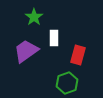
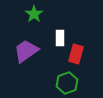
green star: moved 3 px up
white rectangle: moved 6 px right
red rectangle: moved 2 px left, 1 px up
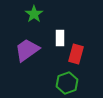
purple trapezoid: moved 1 px right, 1 px up
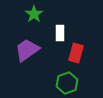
white rectangle: moved 5 px up
red rectangle: moved 1 px up
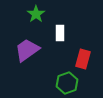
green star: moved 2 px right
red rectangle: moved 7 px right, 6 px down
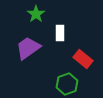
purple trapezoid: moved 1 px right, 2 px up
red rectangle: rotated 66 degrees counterclockwise
green hexagon: moved 1 px down
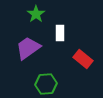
green hexagon: moved 21 px left; rotated 15 degrees clockwise
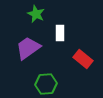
green star: rotated 12 degrees counterclockwise
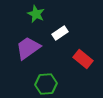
white rectangle: rotated 56 degrees clockwise
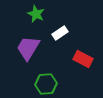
purple trapezoid: rotated 24 degrees counterclockwise
red rectangle: rotated 12 degrees counterclockwise
